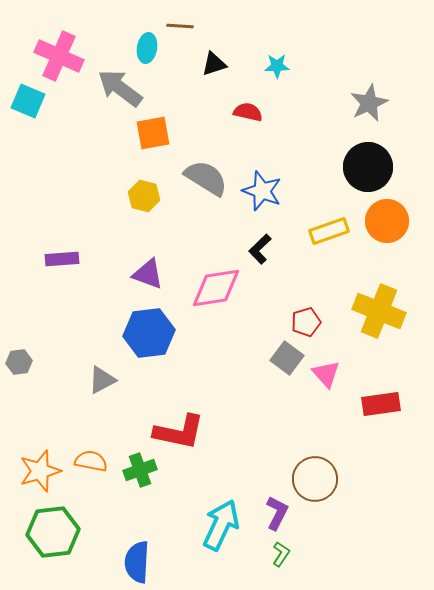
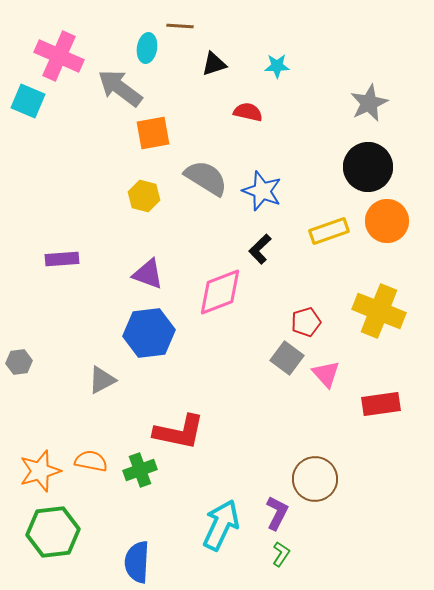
pink diamond: moved 4 px right, 4 px down; rotated 12 degrees counterclockwise
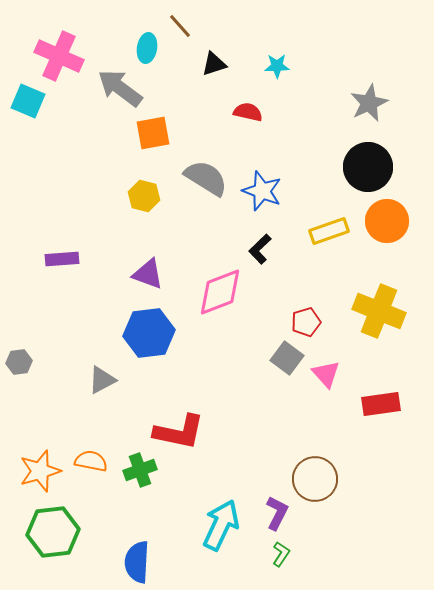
brown line: rotated 44 degrees clockwise
